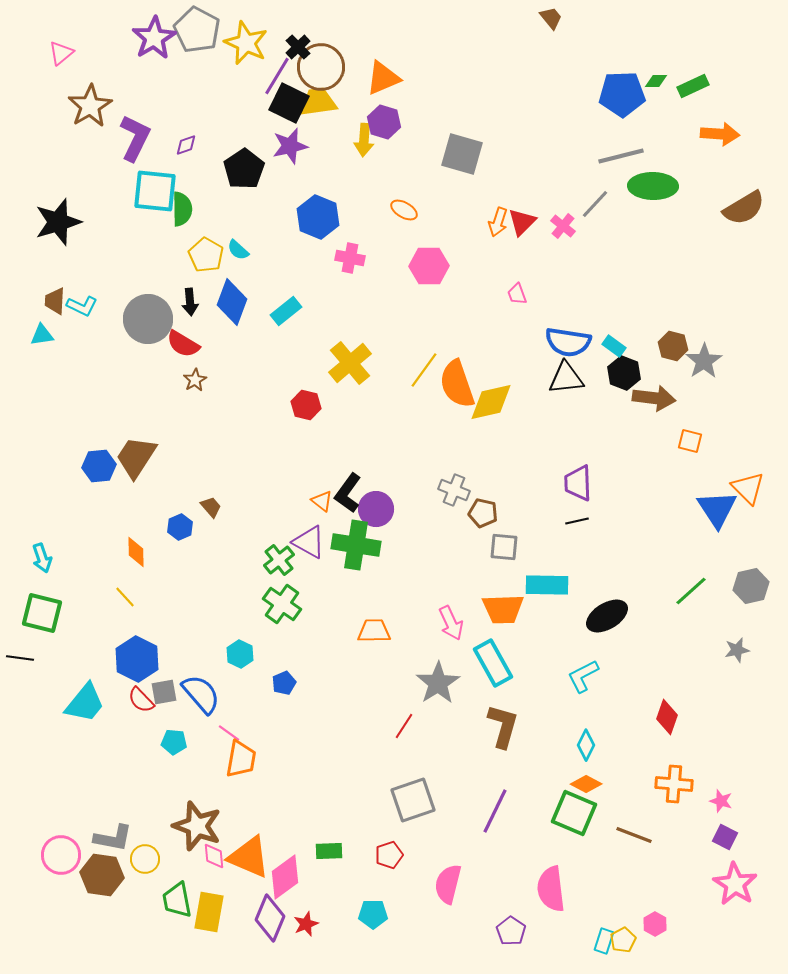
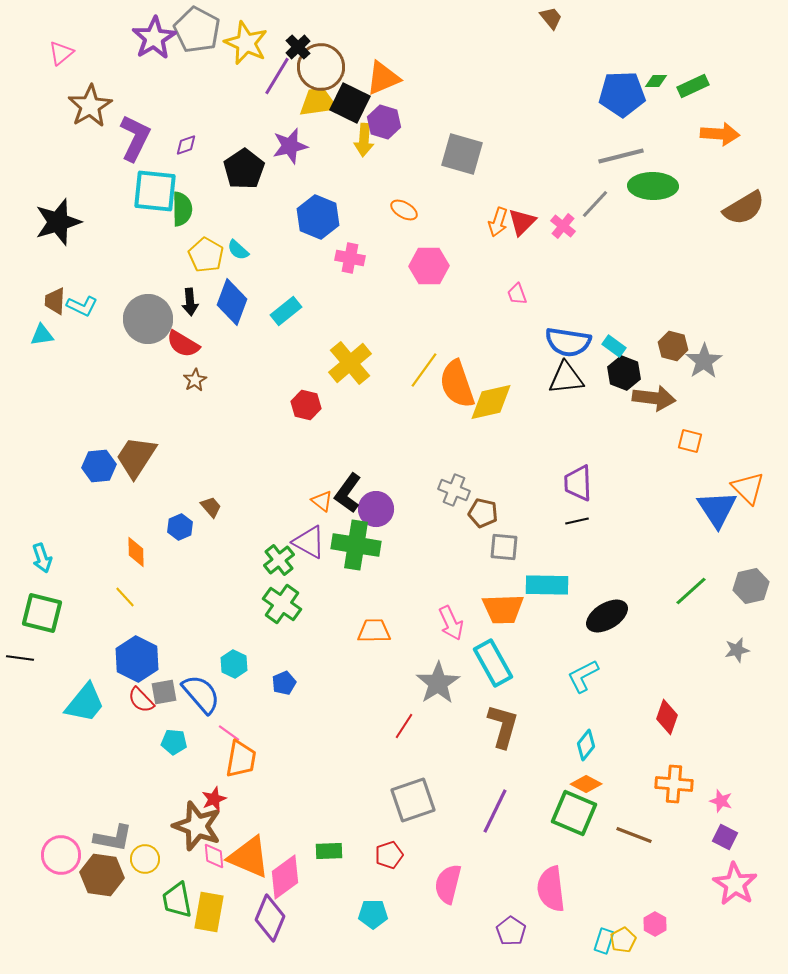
black square at (289, 103): moved 61 px right
cyan hexagon at (240, 654): moved 6 px left, 10 px down
cyan diamond at (586, 745): rotated 12 degrees clockwise
red star at (306, 924): moved 92 px left, 125 px up
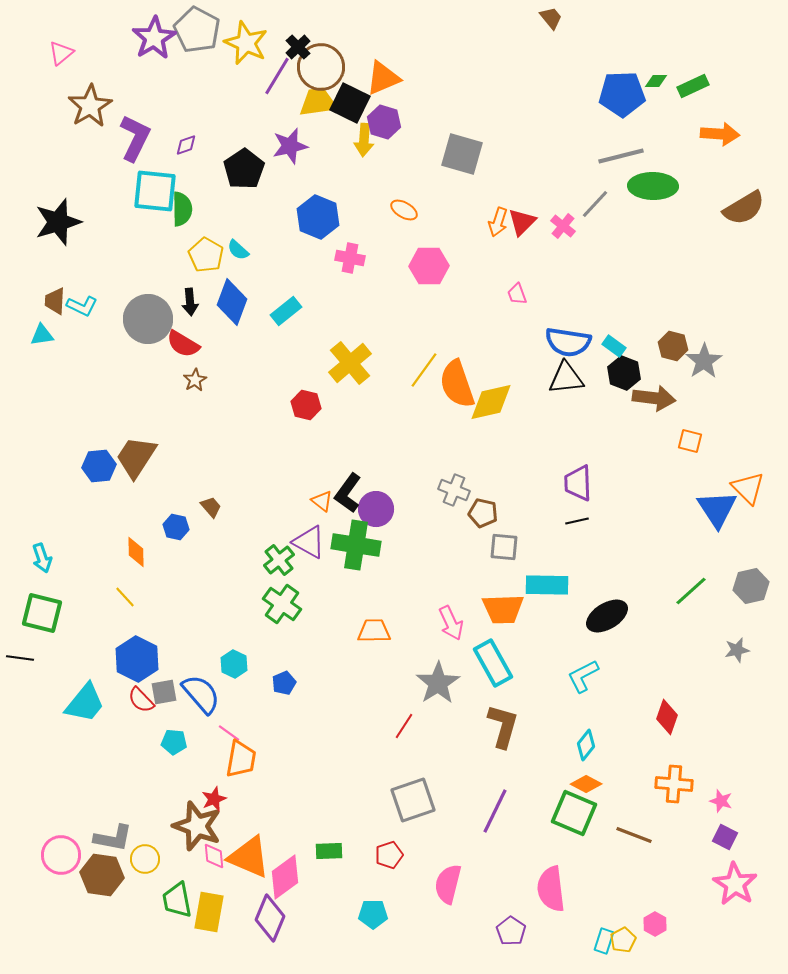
blue hexagon at (180, 527): moved 4 px left; rotated 25 degrees counterclockwise
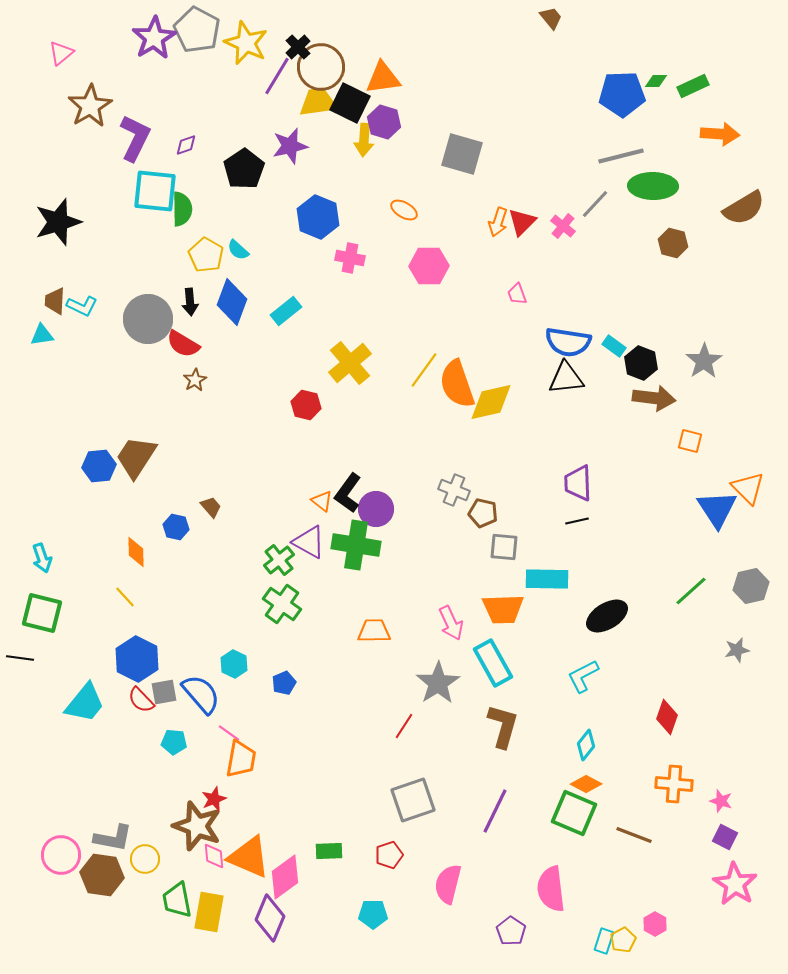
orange triangle at (383, 78): rotated 15 degrees clockwise
brown hexagon at (673, 346): moved 103 px up
black hexagon at (624, 373): moved 17 px right, 10 px up
cyan rectangle at (547, 585): moved 6 px up
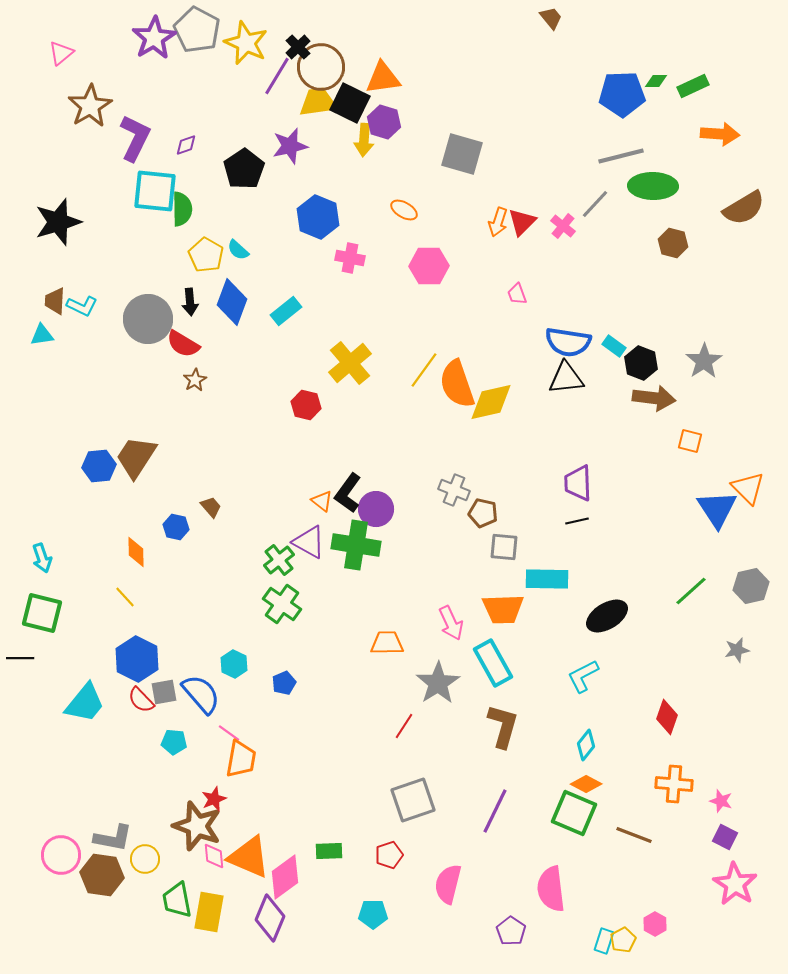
orange trapezoid at (374, 631): moved 13 px right, 12 px down
black line at (20, 658): rotated 8 degrees counterclockwise
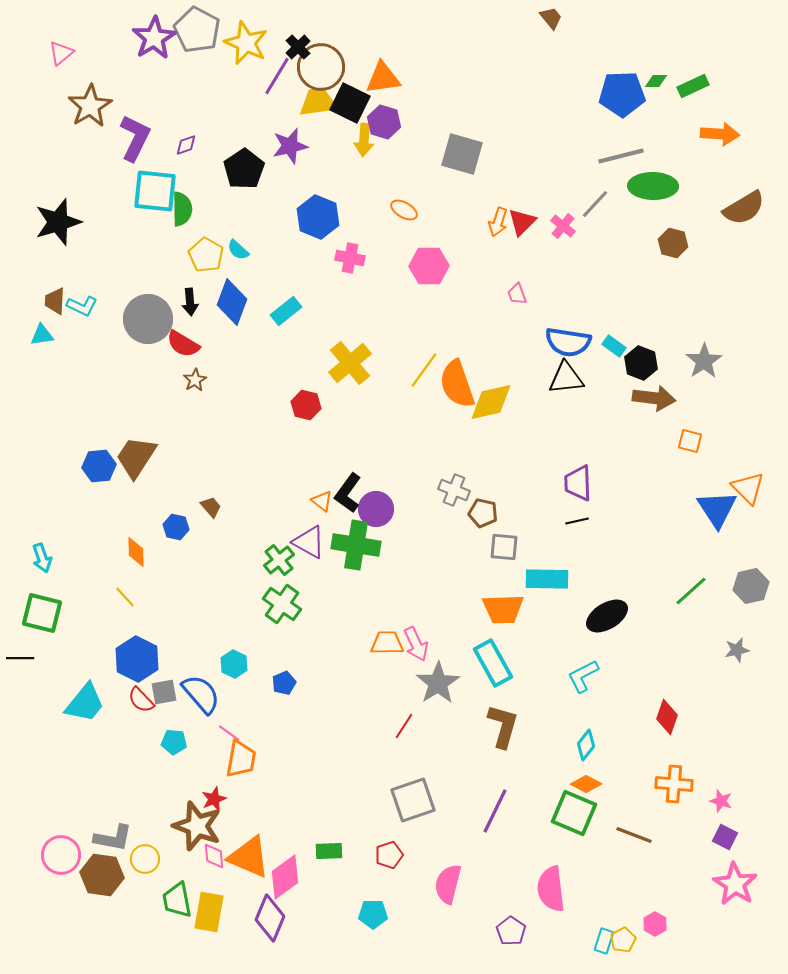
pink arrow at (451, 623): moved 35 px left, 21 px down
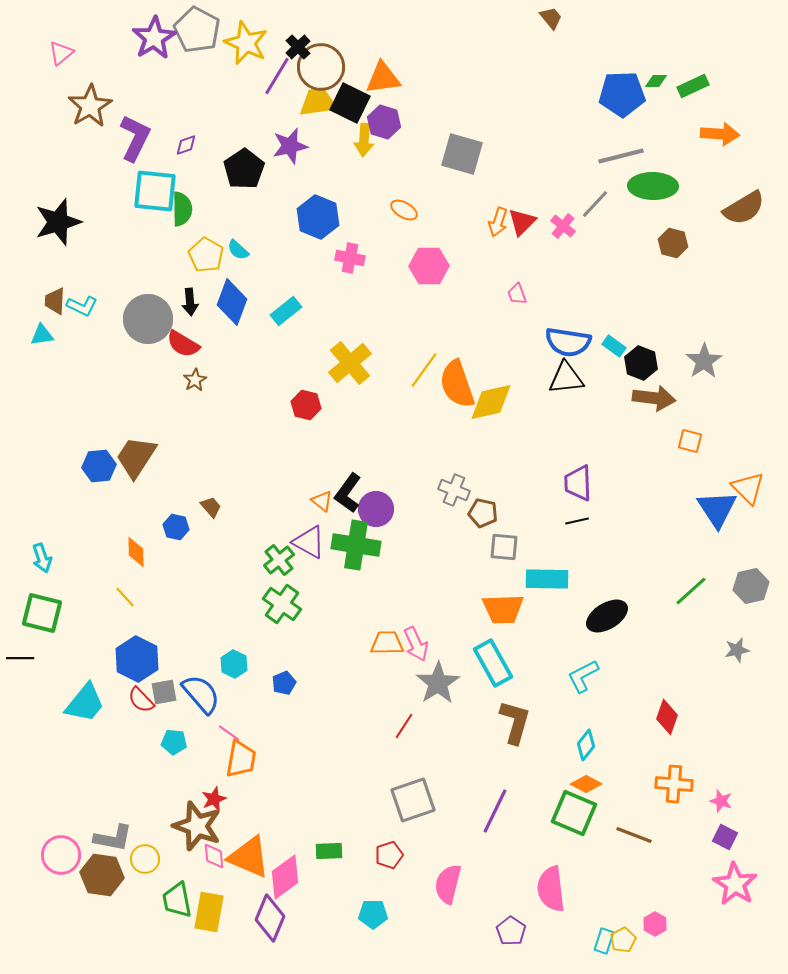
brown L-shape at (503, 726): moved 12 px right, 4 px up
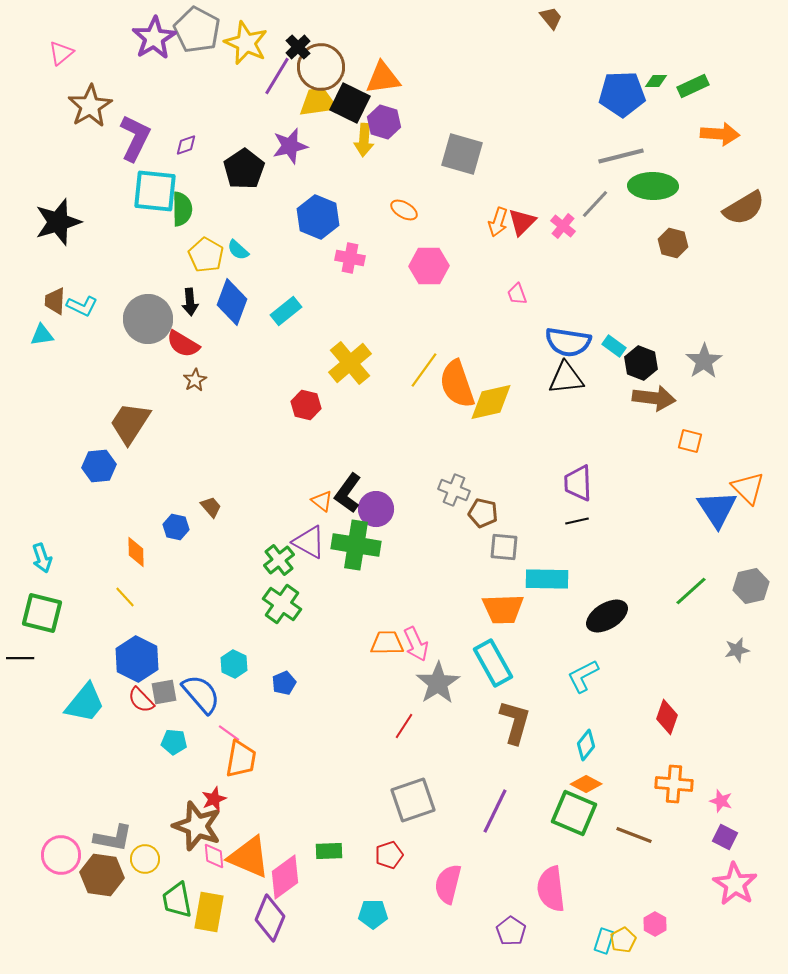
brown trapezoid at (136, 457): moved 6 px left, 34 px up
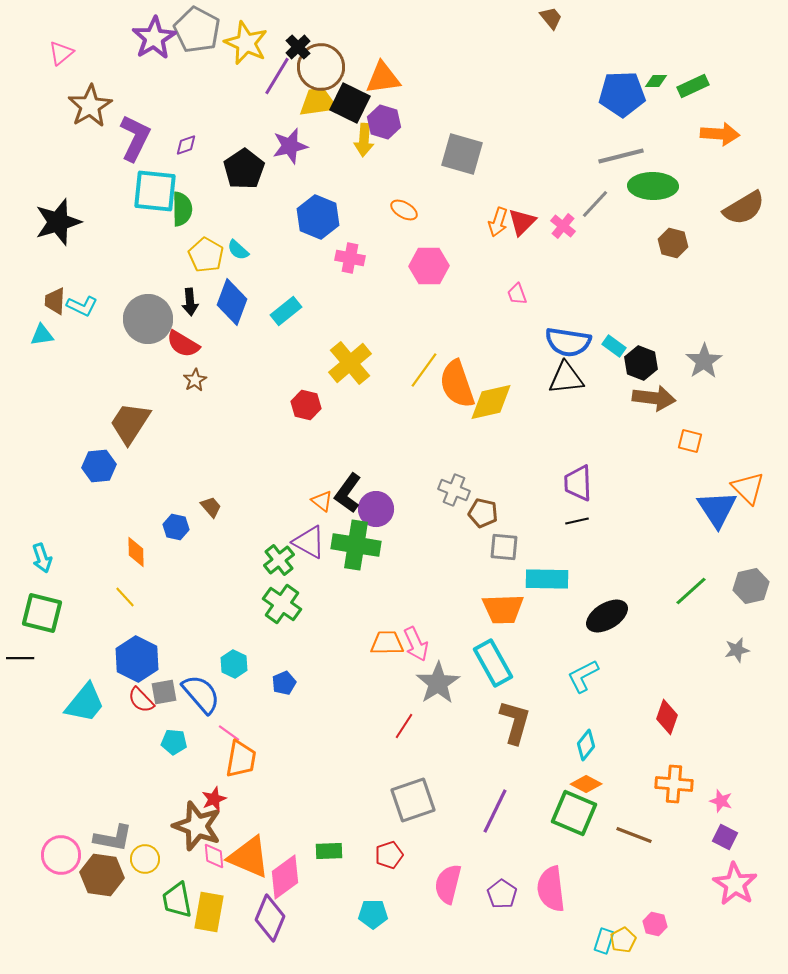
pink hexagon at (655, 924): rotated 15 degrees counterclockwise
purple pentagon at (511, 931): moved 9 px left, 37 px up
